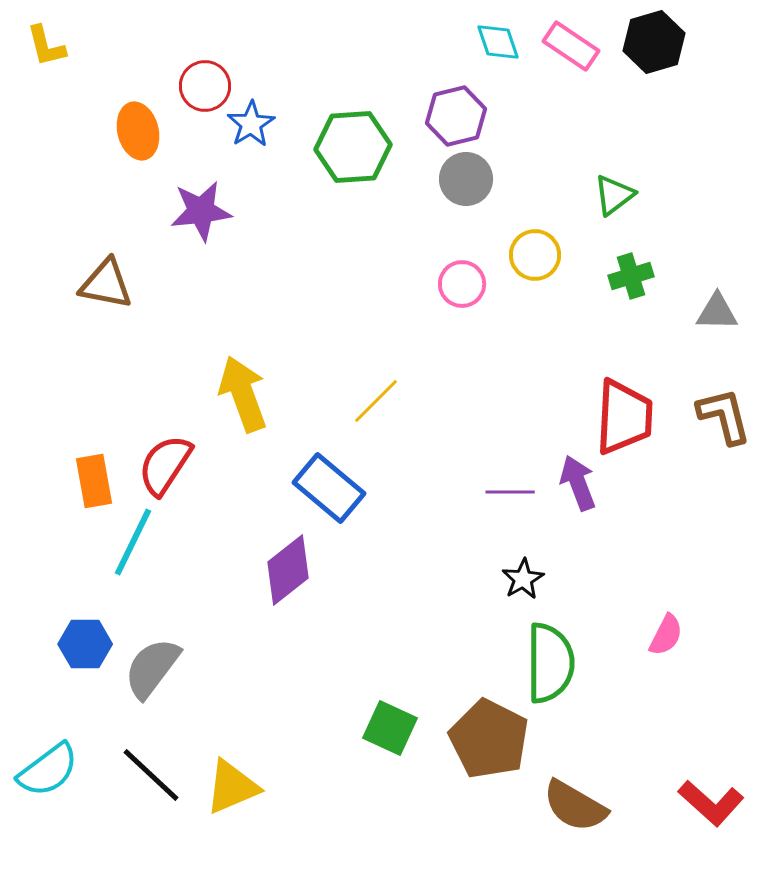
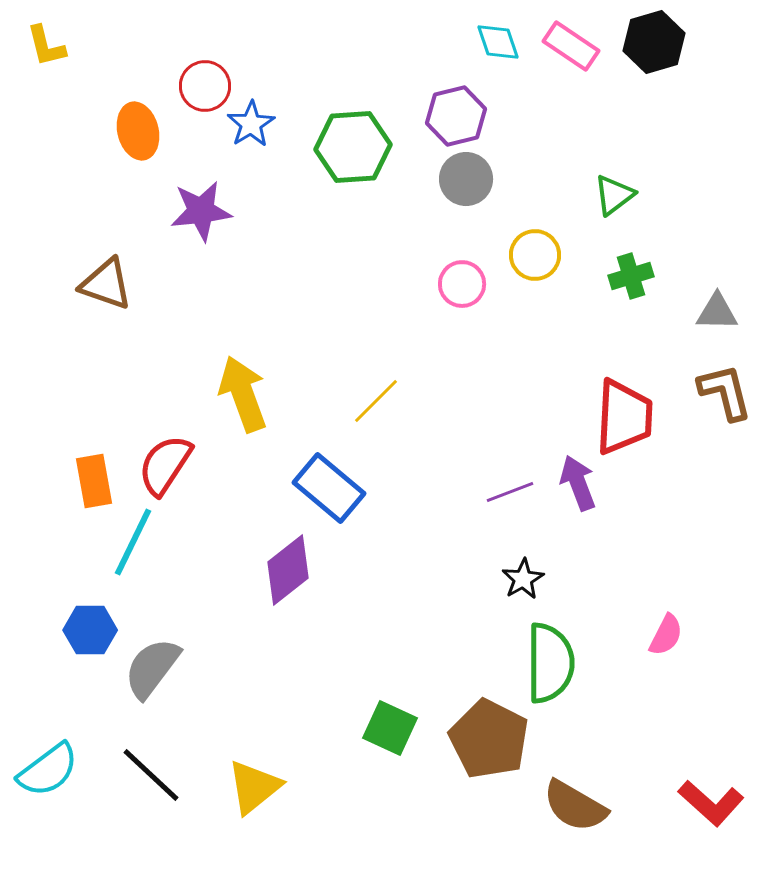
brown triangle: rotated 8 degrees clockwise
brown L-shape: moved 1 px right, 24 px up
purple line: rotated 21 degrees counterclockwise
blue hexagon: moved 5 px right, 14 px up
yellow triangle: moved 22 px right; rotated 16 degrees counterclockwise
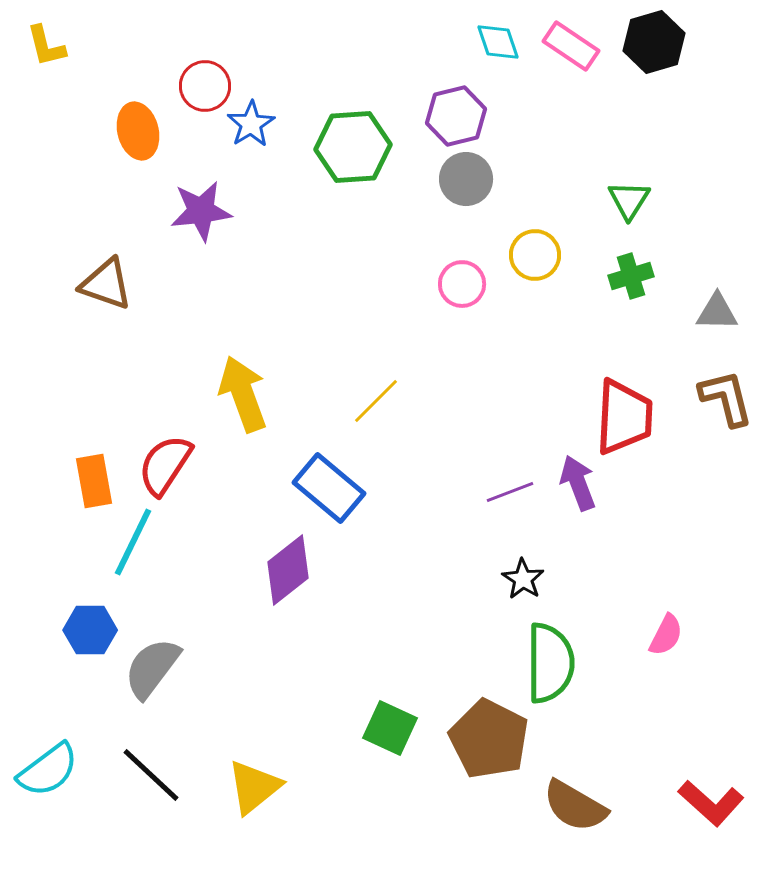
green triangle: moved 15 px right, 5 px down; rotated 21 degrees counterclockwise
brown L-shape: moved 1 px right, 6 px down
black star: rotated 9 degrees counterclockwise
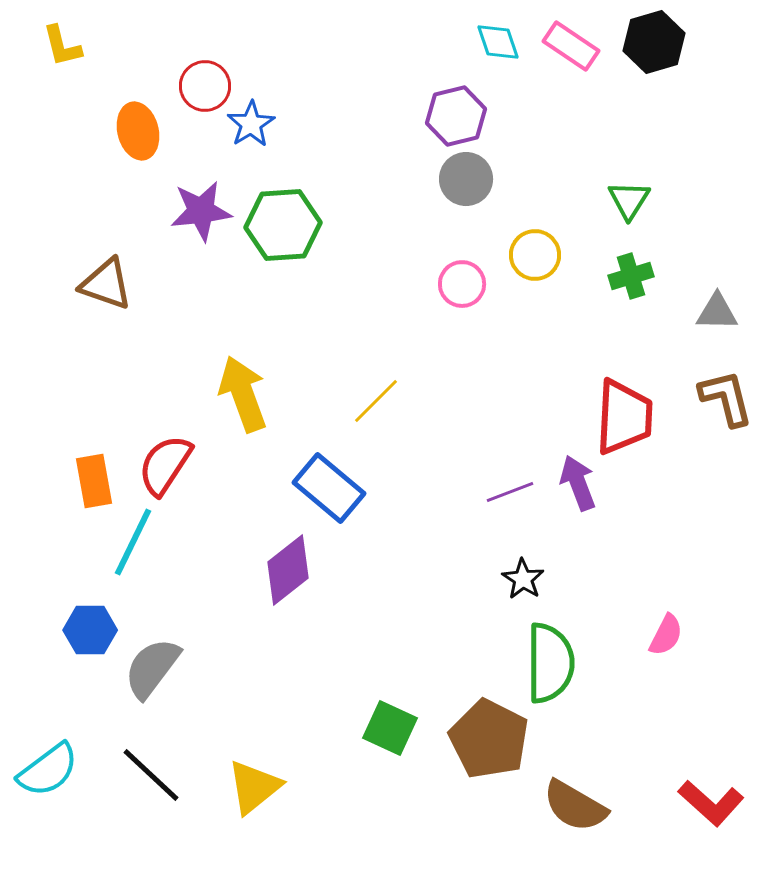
yellow L-shape: moved 16 px right
green hexagon: moved 70 px left, 78 px down
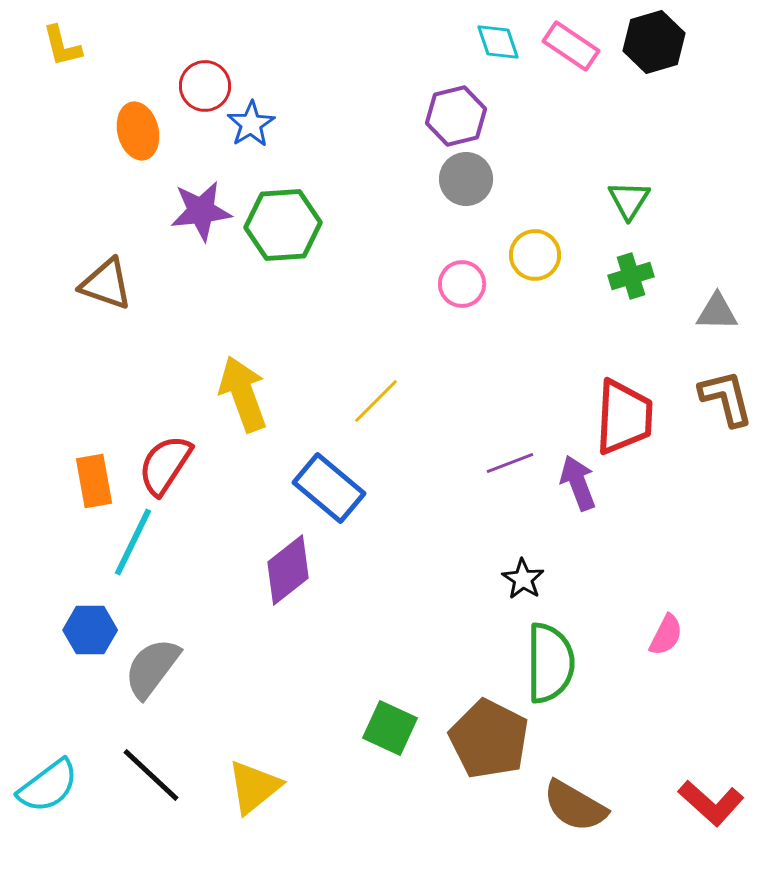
purple line: moved 29 px up
cyan semicircle: moved 16 px down
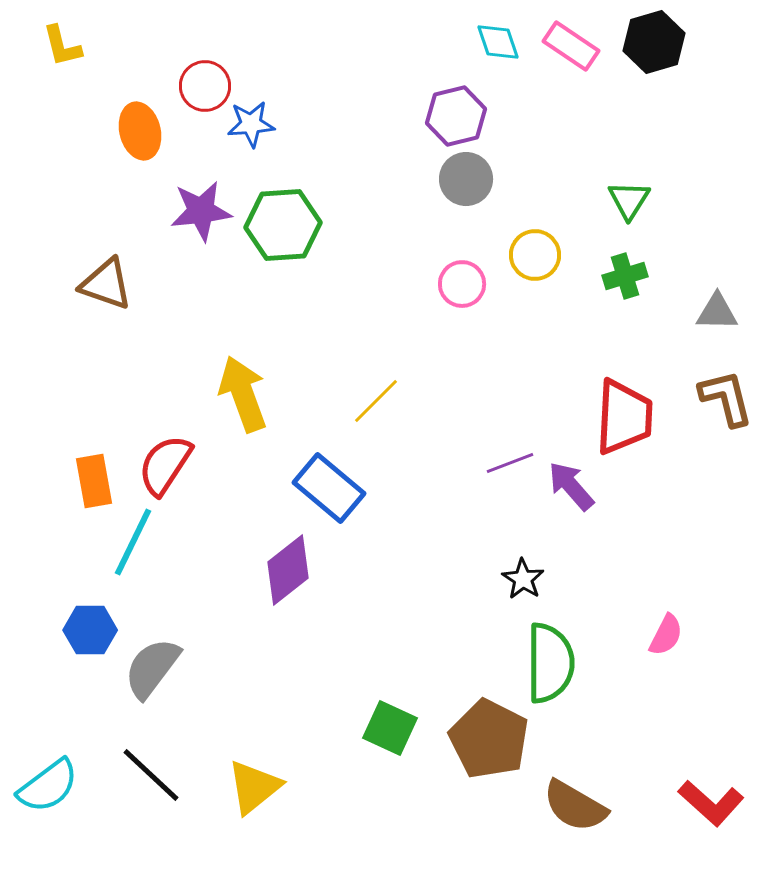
blue star: rotated 27 degrees clockwise
orange ellipse: moved 2 px right
green cross: moved 6 px left
purple arrow: moved 7 px left, 3 px down; rotated 20 degrees counterclockwise
